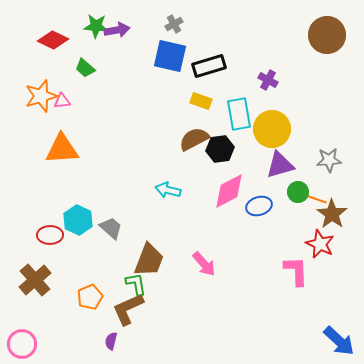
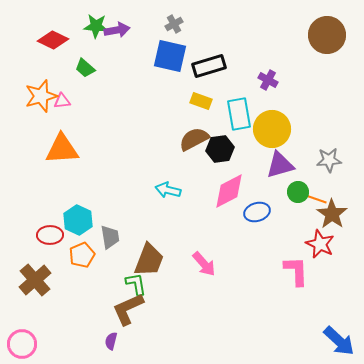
blue ellipse: moved 2 px left, 6 px down
gray trapezoid: moved 1 px left, 9 px down; rotated 40 degrees clockwise
orange pentagon: moved 8 px left, 42 px up
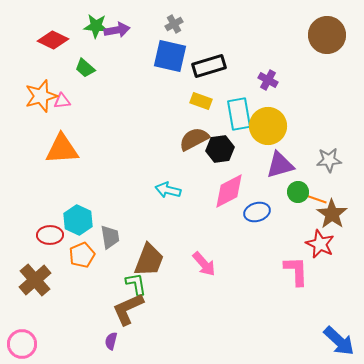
yellow circle: moved 4 px left, 3 px up
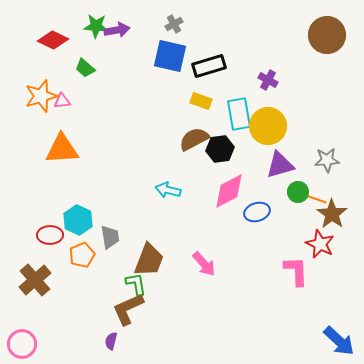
gray star: moved 2 px left
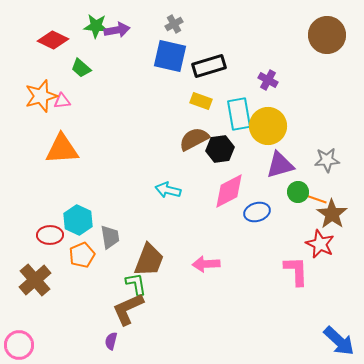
green trapezoid: moved 4 px left
pink arrow: moved 2 px right; rotated 128 degrees clockwise
pink circle: moved 3 px left, 1 px down
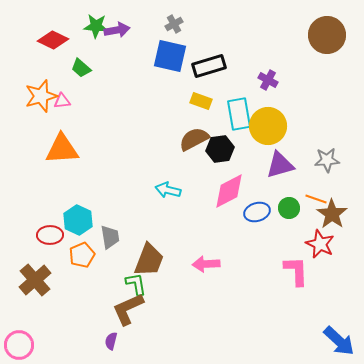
green circle: moved 9 px left, 16 px down
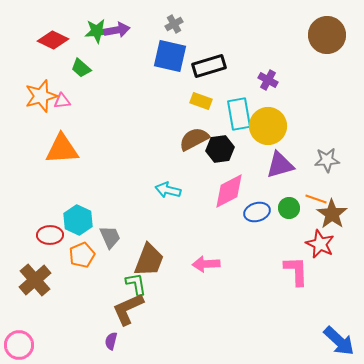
green star: moved 1 px right, 5 px down; rotated 10 degrees counterclockwise
gray trapezoid: rotated 15 degrees counterclockwise
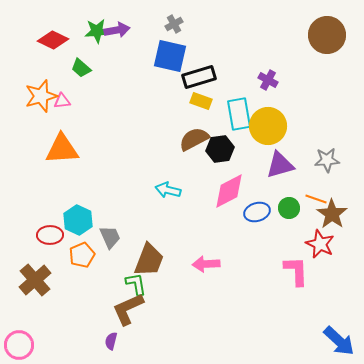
black rectangle: moved 10 px left, 11 px down
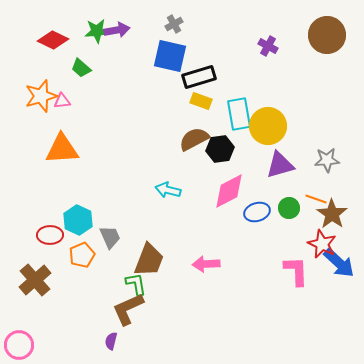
purple cross: moved 34 px up
red star: moved 2 px right
blue arrow: moved 78 px up
